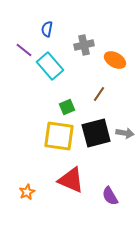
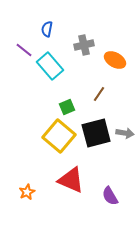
yellow square: rotated 32 degrees clockwise
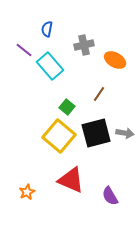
green square: rotated 28 degrees counterclockwise
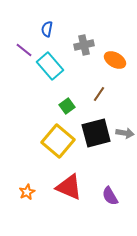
green square: moved 1 px up; rotated 14 degrees clockwise
yellow square: moved 1 px left, 5 px down
red triangle: moved 2 px left, 7 px down
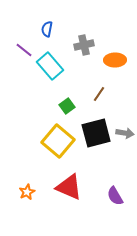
orange ellipse: rotated 30 degrees counterclockwise
purple semicircle: moved 5 px right
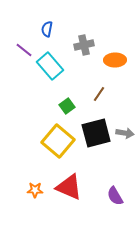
orange star: moved 8 px right, 2 px up; rotated 28 degrees clockwise
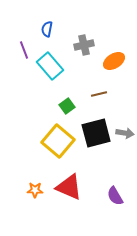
purple line: rotated 30 degrees clockwise
orange ellipse: moved 1 px left, 1 px down; rotated 30 degrees counterclockwise
brown line: rotated 42 degrees clockwise
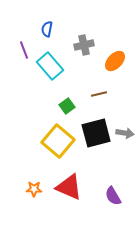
orange ellipse: moved 1 px right; rotated 15 degrees counterclockwise
orange star: moved 1 px left, 1 px up
purple semicircle: moved 2 px left
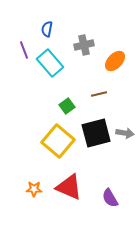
cyan rectangle: moved 3 px up
purple semicircle: moved 3 px left, 2 px down
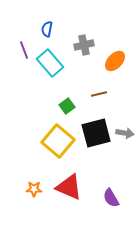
purple semicircle: moved 1 px right
